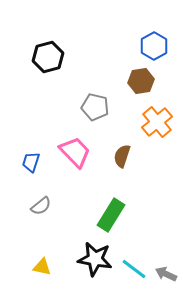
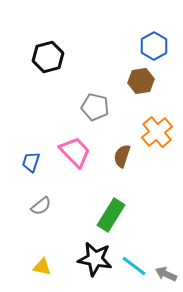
orange cross: moved 10 px down
cyan line: moved 3 px up
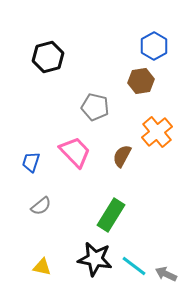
brown semicircle: rotated 10 degrees clockwise
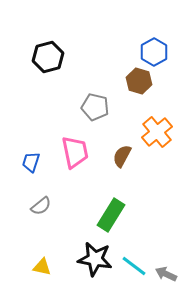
blue hexagon: moved 6 px down
brown hexagon: moved 2 px left; rotated 25 degrees clockwise
pink trapezoid: rotated 32 degrees clockwise
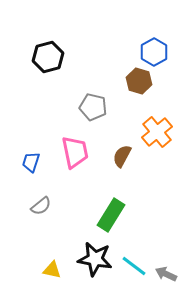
gray pentagon: moved 2 px left
yellow triangle: moved 10 px right, 3 px down
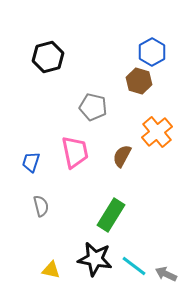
blue hexagon: moved 2 px left
gray semicircle: rotated 65 degrees counterclockwise
yellow triangle: moved 1 px left
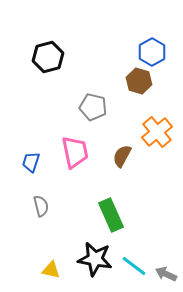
green rectangle: rotated 56 degrees counterclockwise
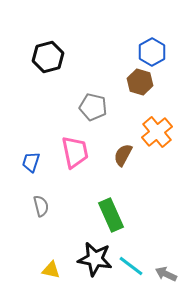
brown hexagon: moved 1 px right, 1 px down
brown semicircle: moved 1 px right, 1 px up
cyan line: moved 3 px left
